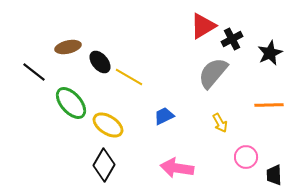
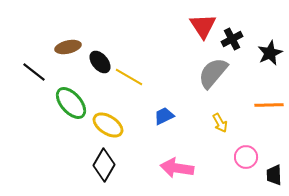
red triangle: rotated 32 degrees counterclockwise
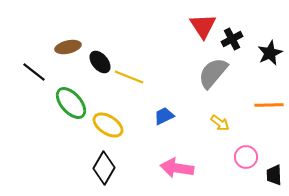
yellow line: rotated 8 degrees counterclockwise
yellow arrow: rotated 24 degrees counterclockwise
black diamond: moved 3 px down
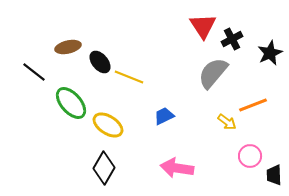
orange line: moved 16 px left; rotated 20 degrees counterclockwise
yellow arrow: moved 7 px right, 1 px up
pink circle: moved 4 px right, 1 px up
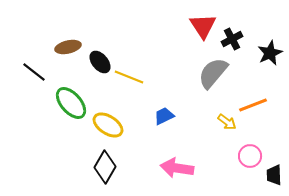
black diamond: moved 1 px right, 1 px up
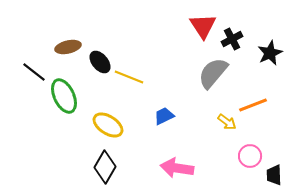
green ellipse: moved 7 px left, 7 px up; rotated 16 degrees clockwise
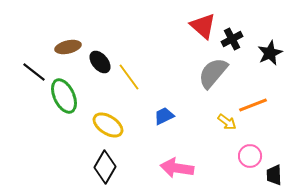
red triangle: rotated 16 degrees counterclockwise
yellow line: rotated 32 degrees clockwise
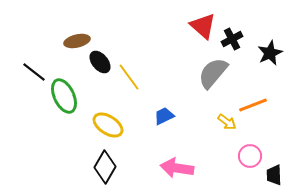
brown ellipse: moved 9 px right, 6 px up
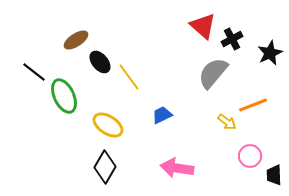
brown ellipse: moved 1 px left, 1 px up; rotated 20 degrees counterclockwise
blue trapezoid: moved 2 px left, 1 px up
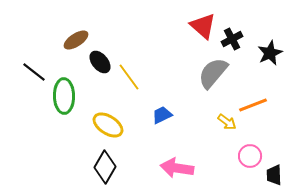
green ellipse: rotated 24 degrees clockwise
